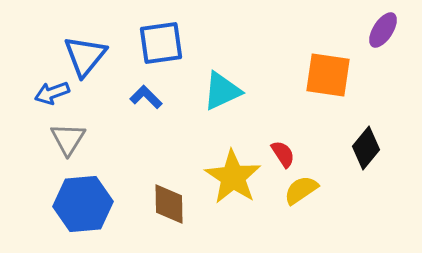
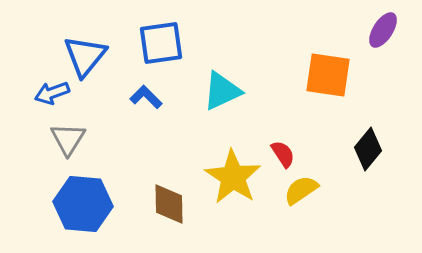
black diamond: moved 2 px right, 1 px down
blue hexagon: rotated 10 degrees clockwise
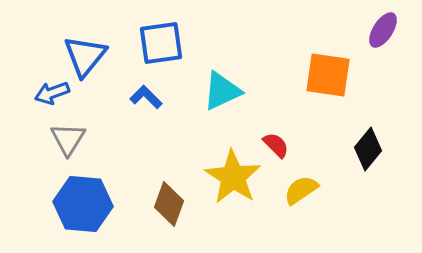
red semicircle: moved 7 px left, 9 px up; rotated 12 degrees counterclockwise
brown diamond: rotated 21 degrees clockwise
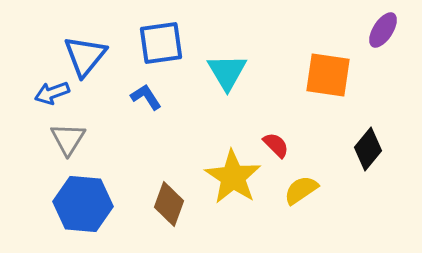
cyan triangle: moved 5 px right, 19 px up; rotated 36 degrees counterclockwise
blue L-shape: rotated 12 degrees clockwise
